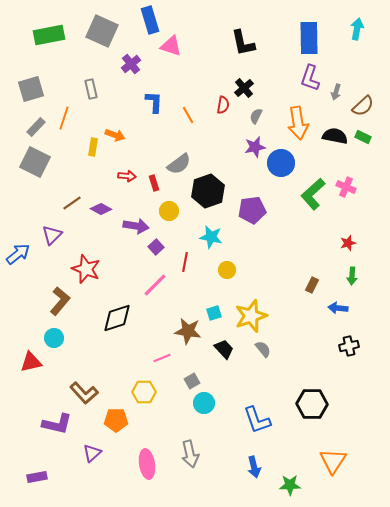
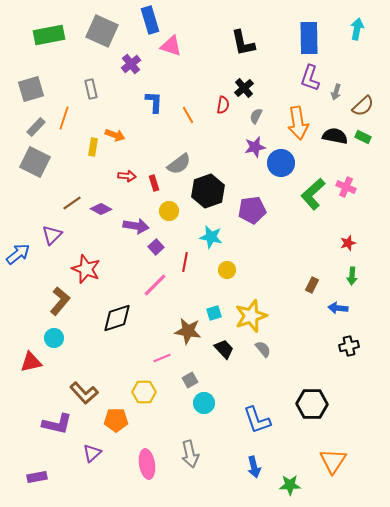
gray square at (192, 381): moved 2 px left, 1 px up
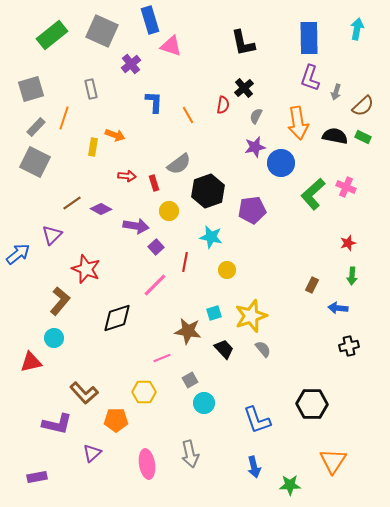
green rectangle at (49, 35): moved 3 px right; rotated 28 degrees counterclockwise
